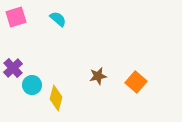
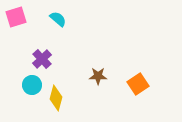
purple cross: moved 29 px right, 9 px up
brown star: rotated 12 degrees clockwise
orange square: moved 2 px right, 2 px down; rotated 15 degrees clockwise
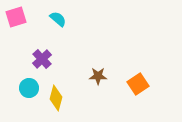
cyan circle: moved 3 px left, 3 px down
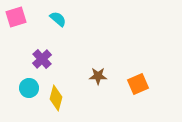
orange square: rotated 10 degrees clockwise
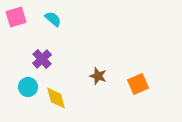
cyan semicircle: moved 5 px left
brown star: rotated 18 degrees clockwise
cyan circle: moved 1 px left, 1 px up
yellow diamond: rotated 30 degrees counterclockwise
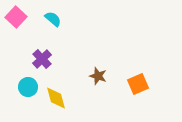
pink square: rotated 30 degrees counterclockwise
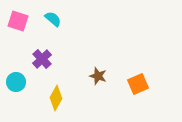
pink square: moved 2 px right, 4 px down; rotated 25 degrees counterclockwise
cyan circle: moved 12 px left, 5 px up
yellow diamond: rotated 45 degrees clockwise
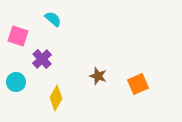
pink square: moved 15 px down
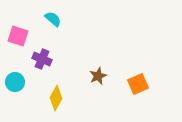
purple cross: rotated 24 degrees counterclockwise
brown star: rotated 30 degrees clockwise
cyan circle: moved 1 px left
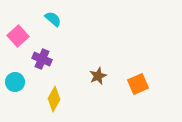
pink square: rotated 30 degrees clockwise
yellow diamond: moved 2 px left, 1 px down
